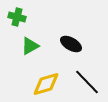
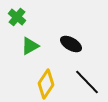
green cross: rotated 24 degrees clockwise
yellow diamond: rotated 40 degrees counterclockwise
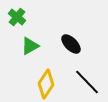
black ellipse: rotated 15 degrees clockwise
